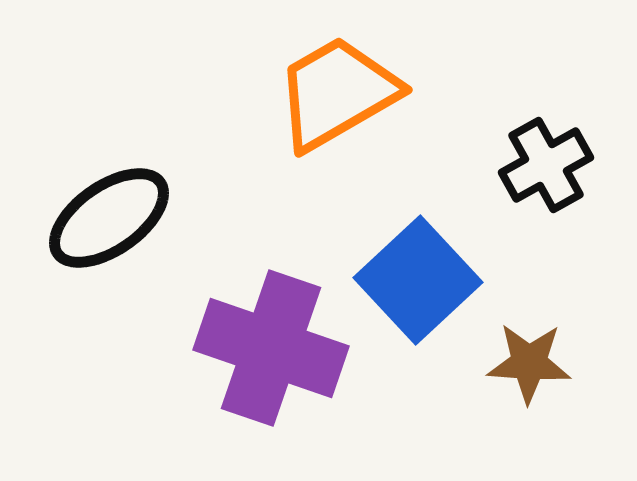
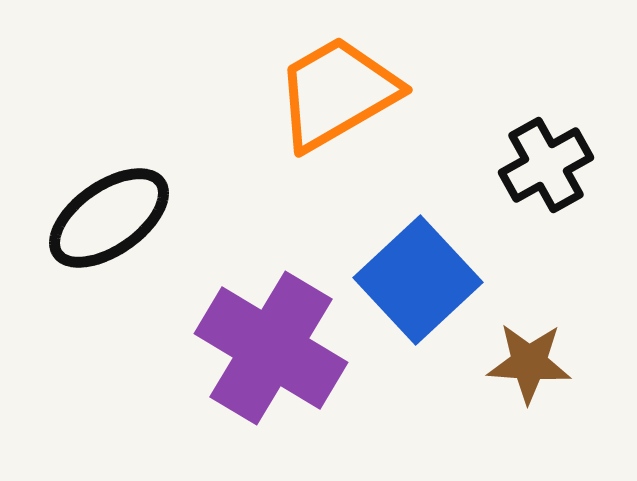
purple cross: rotated 12 degrees clockwise
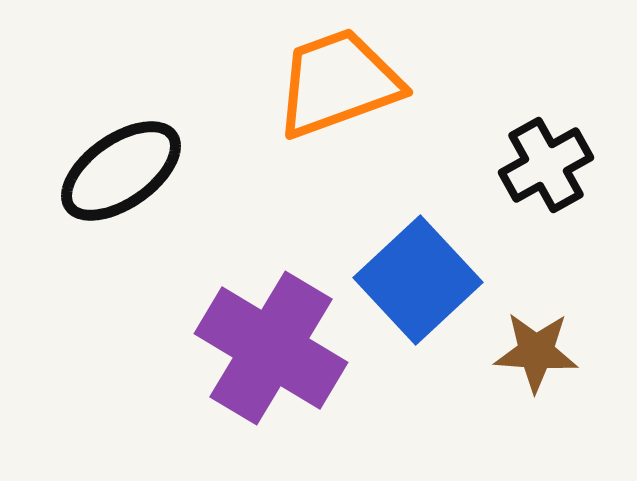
orange trapezoid: moved 1 px right, 10 px up; rotated 10 degrees clockwise
black ellipse: moved 12 px right, 47 px up
brown star: moved 7 px right, 11 px up
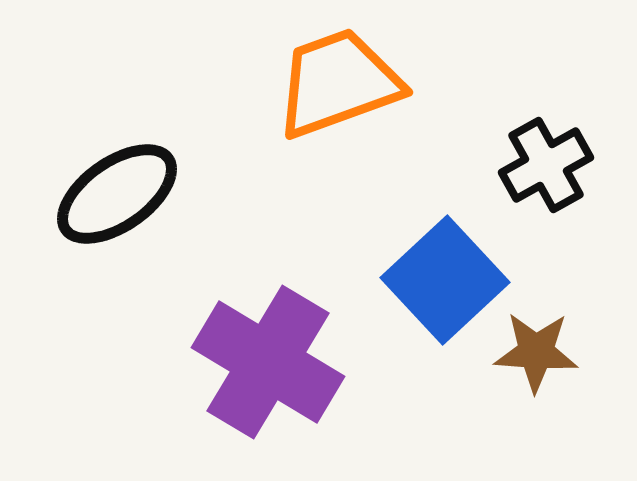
black ellipse: moved 4 px left, 23 px down
blue square: moved 27 px right
purple cross: moved 3 px left, 14 px down
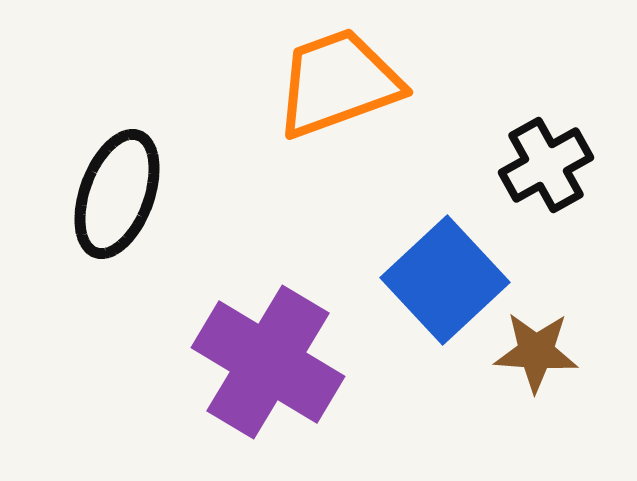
black ellipse: rotated 35 degrees counterclockwise
